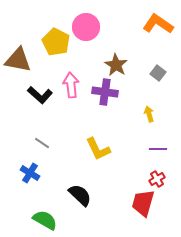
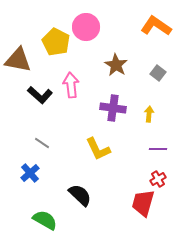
orange L-shape: moved 2 px left, 2 px down
purple cross: moved 8 px right, 16 px down
yellow arrow: rotated 21 degrees clockwise
blue cross: rotated 18 degrees clockwise
red cross: moved 1 px right
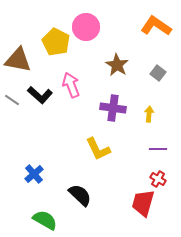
brown star: moved 1 px right
pink arrow: rotated 15 degrees counterclockwise
gray line: moved 30 px left, 43 px up
blue cross: moved 4 px right, 1 px down
red cross: rotated 28 degrees counterclockwise
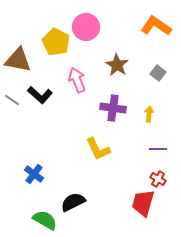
pink arrow: moved 6 px right, 5 px up
blue cross: rotated 12 degrees counterclockwise
black semicircle: moved 7 px left, 7 px down; rotated 70 degrees counterclockwise
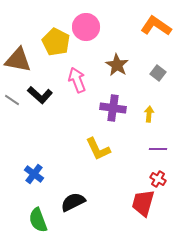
green semicircle: moved 7 px left; rotated 140 degrees counterclockwise
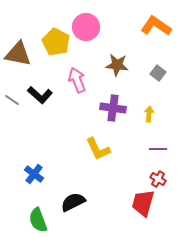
brown triangle: moved 6 px up
brown star: rotated 25 degrees counterclockwise
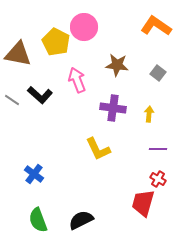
pink circle: moved 2 px left
black semicircle: moved 8 px right, 18 px down
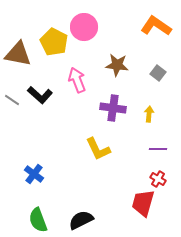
yellow pentagon: moved 2 px left
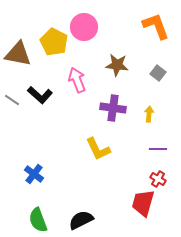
orange L-shape: rotated 36 degrees clockwise
